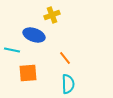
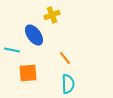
blue ellipse: rotated 35 degrees clockwise
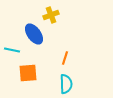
yellow cross: moved 1 px left
blue ellipse: moved 1 px up
orange line: rotated 56 degrees clockwise
cyan semicircle: moved 2 px left
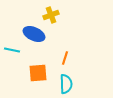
blue ellipse: rotated 30 degrees counterclockwise
orange square: moved 10 px right
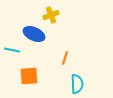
orange square: moved 9 px left, 3 px down
cyan semicircle: moved 11 px right
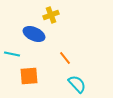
cyan line: moved 4 px down
orange line: rotated 56 degrees counterclockwise
cyan semicircle: rotated 42 degrees counterclockwise
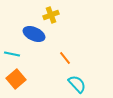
orange square: moved 13 px left, 3 px down; rotated 36 degrees counterclockwise
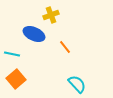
orange line: moved 11 px up
